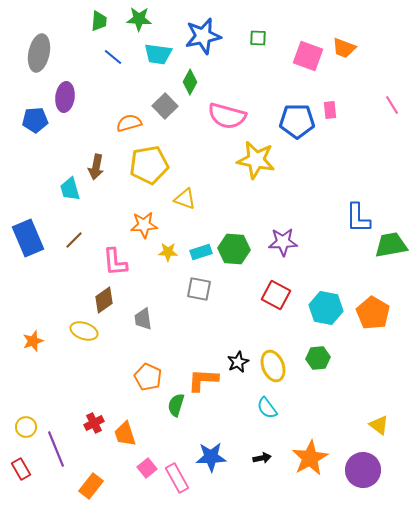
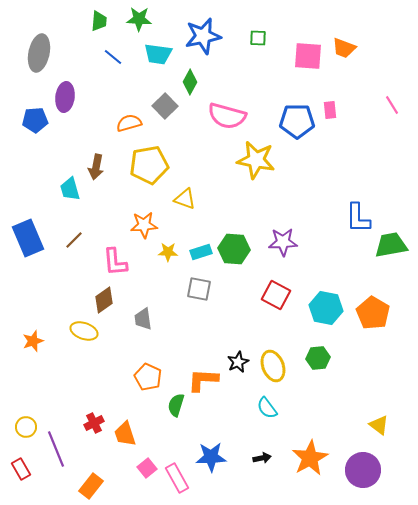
pink square at (308, 56): rotated 16 degrees counterclockwise
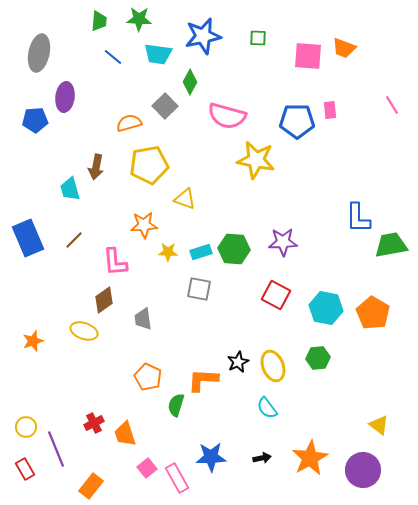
red rectangle at (21, 469): moved 4 px right
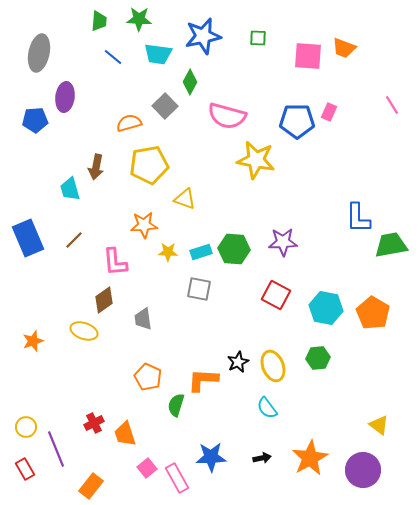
pink rectangle at (330, 110): moved 1 px left, 2 px down; rotated 30 degrees clockwise
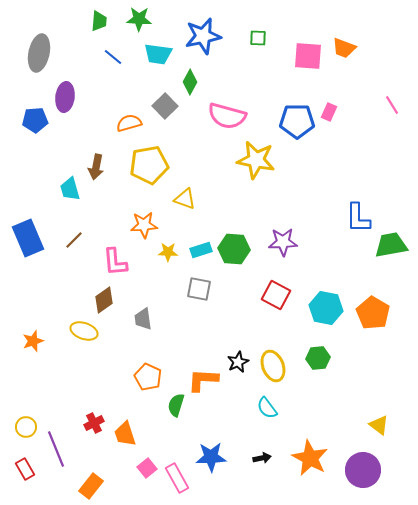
cyan rectangle at (201, 252): moved 2 px up
orange star at (310, 458): rotated 15 degrees counterclockwise
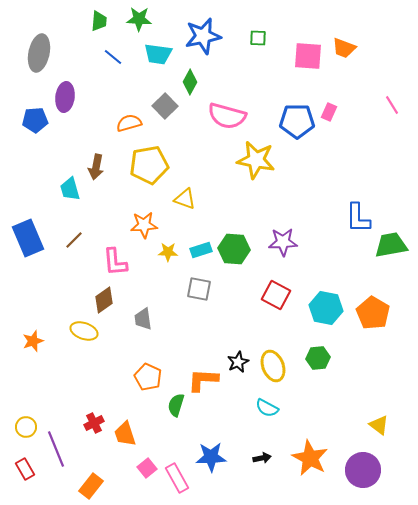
cyan semicircle at (267, 408): rotated 25 degrees counterclockwise
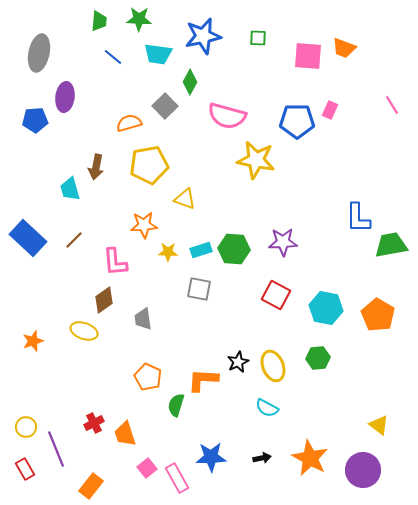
pink rectangle at (329, 112): moved 1 px right, 2 px up
blue rectangle at (28, 238): rotated 24 degrees counterclockwise
orange pentagon at (373, 313): moved 5 px right, 2 px down
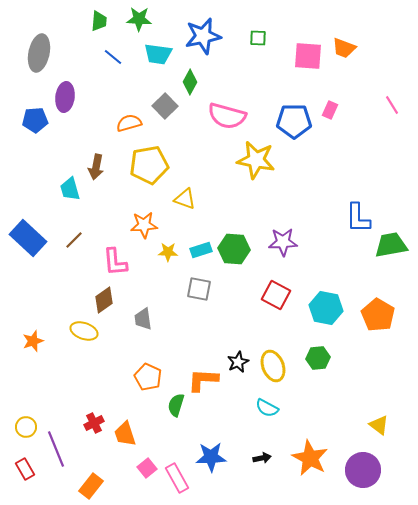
blue pentagon at (297, 121): moved 3 px left
